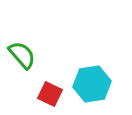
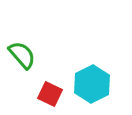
cyan hexagon: rotated 18 degrees counterclockwise
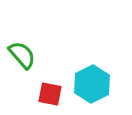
red square: rotated 15 degrees counterclockwise
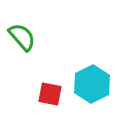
green semicircle: moved 18 px up
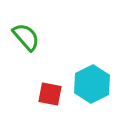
green semicircle: moved 4 px right
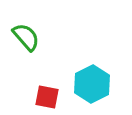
red square: moved 3 px left, 3 px down
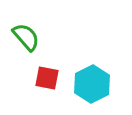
red square: moved 19 px up
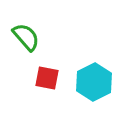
cyan hexagon: moved 2 px right, 2 px up
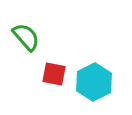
red square: moved 7 px right, 4 px up
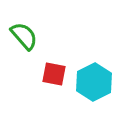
green semicircle: moved 2 px left, 1 px up
